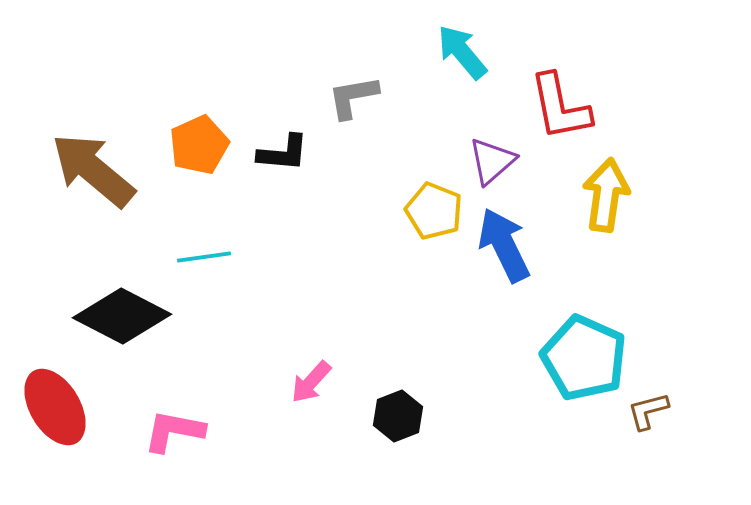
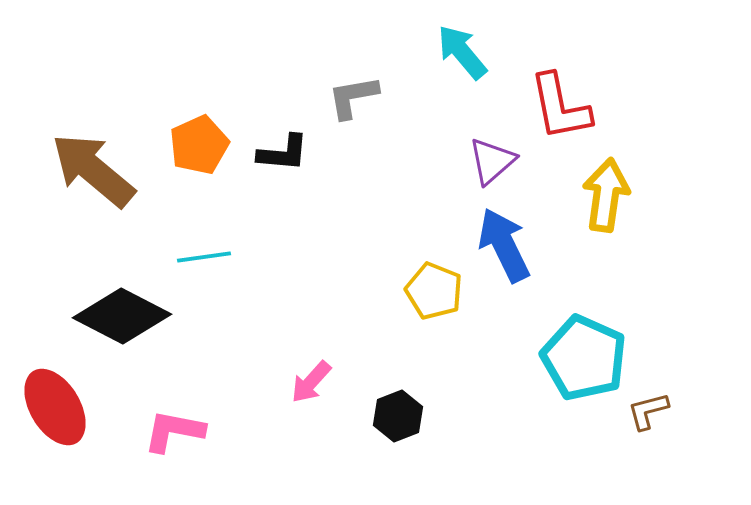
yellow pentagon: moved 80 px down
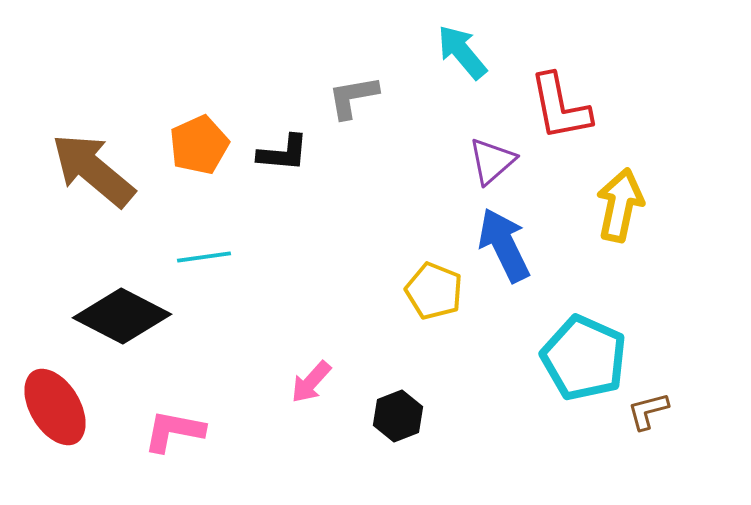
yellow arrow: moved 14 px right, 10 px down; rotated 4 degrees clockwise
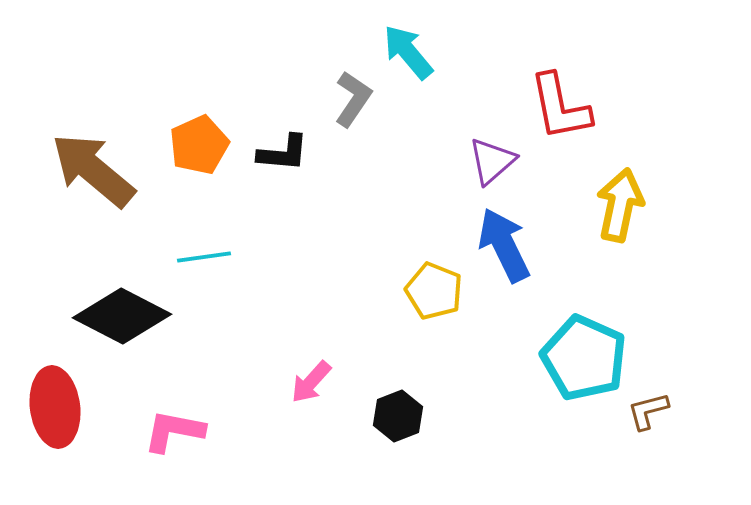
cyan arrow: moved 54 px left
gray L-shape: moved 2 px down; rotated 134 degrees clockwise
red ellipse: rotated 24 degrees clockwise
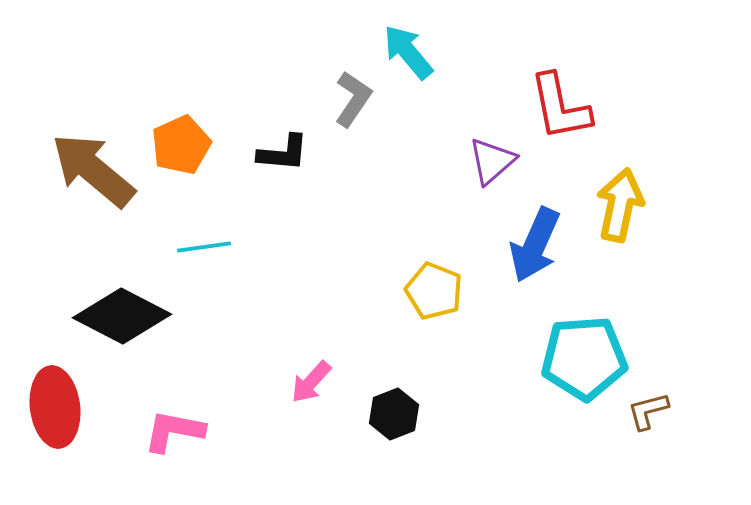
orange pentagon: moved 18 px left
blue arrow: moved 31 px right; rotated 130 degrees counterclockwise
cyan line: moved 10 px up
cyan pentagon: rotated 28 degrees counterclockwise
black hexagon: moved 4 px left, 2 px up
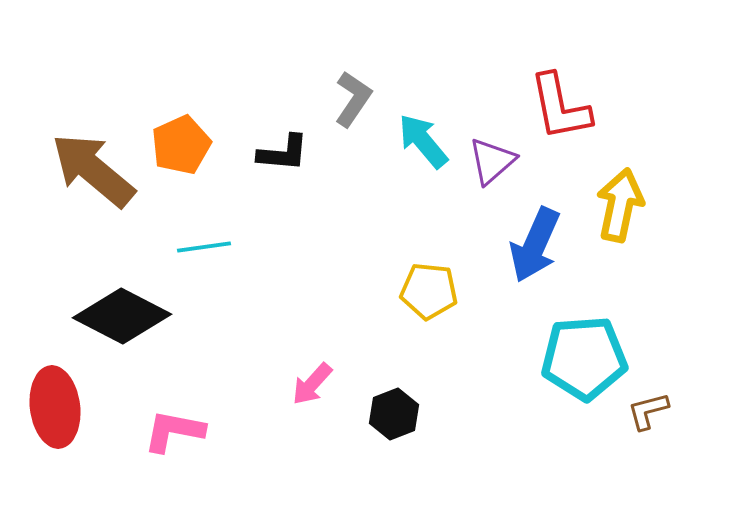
cyan arrow: moved 15 px right, 89 px down
yellow pentagon: moved 5 px left; rotated 16 degrees counterclockwise
pink arrow: moved 1 px right, 2 px down
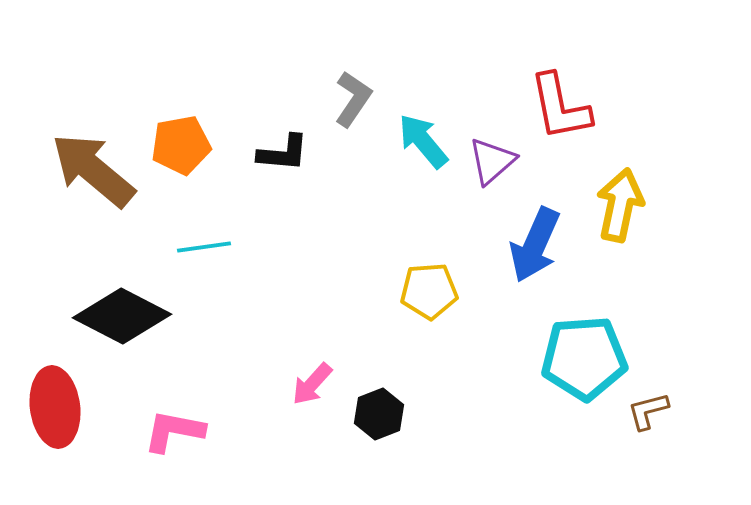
orange pentagon: rotated 14 degrees clockwise
yellow pentagon: rotated 10 degrees counterclockwise
black hexagon: moved 15 px left
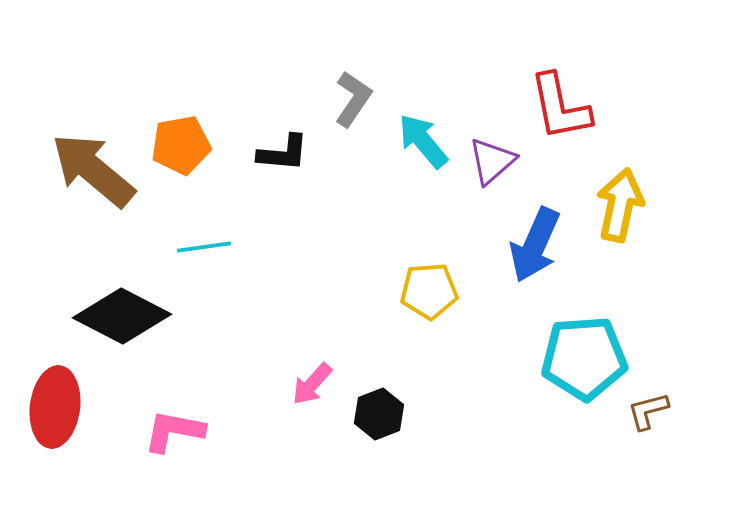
red ellipse: rotated 14 degrees clockwise
